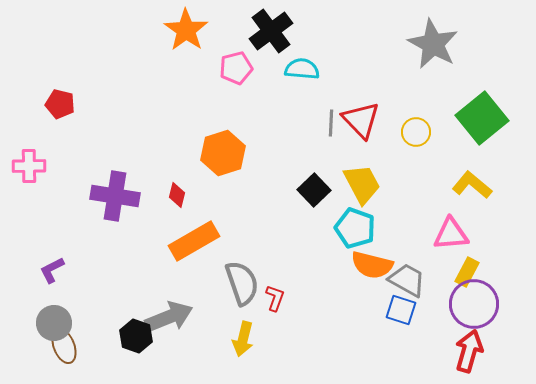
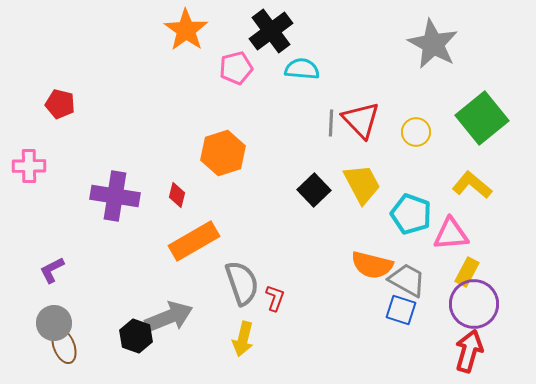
cyan pentagon: moved 56 px right, 14 px up
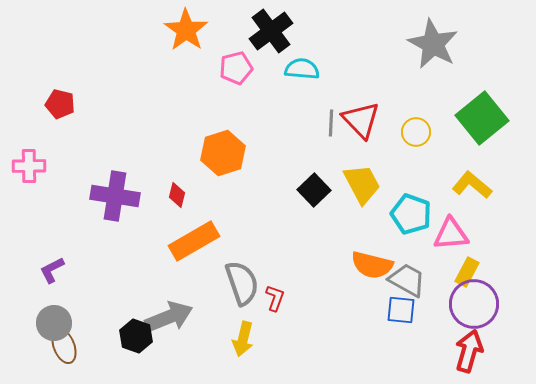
blue square: rotated 12 degrees counterclockwise
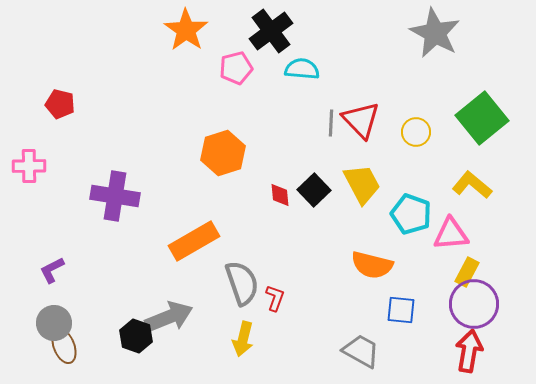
gray star: moved 2 px right, 11 px up
red diamond: moved 103 px right; rotated 20 degrees counterclockwise
gray trapezoid: moved 46 px left, 71 px down
red arrow: rotated 6 degrees counterclockwise
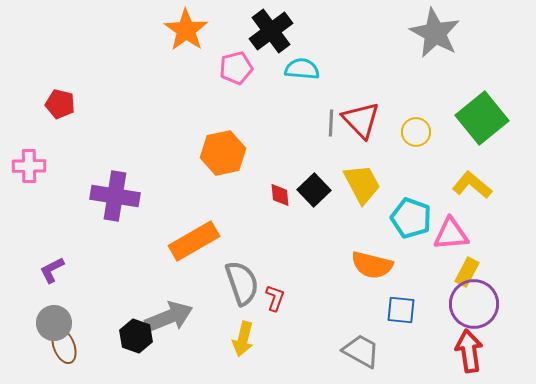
orange hexagon: rotated 6 degrees clockwise
cyan pentagon: moved 4 px down
red arrow: rotated 18 degrees counterclockwise
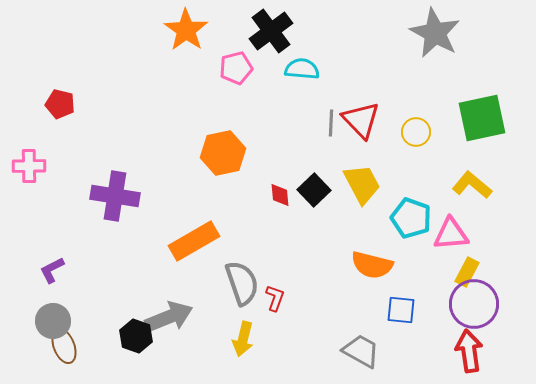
green square: rotated 27 degrees clockwise
gray circle: moved 1 px left, 2 px up
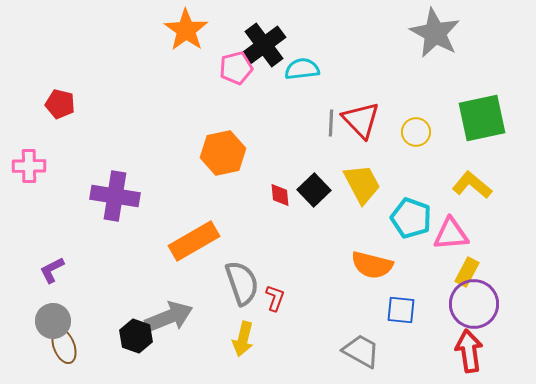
black cross: moved 7 px left, 14 px down
cyan semicircle: rotated 12 degrees counterclockwise
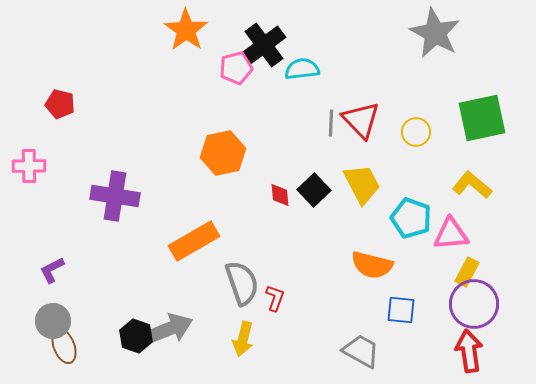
gray arrow: moved 12 px down
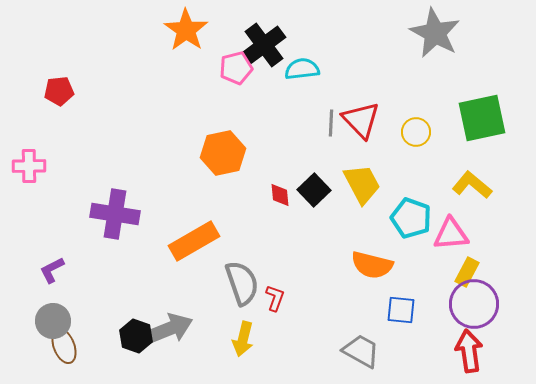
red pentagon: moved 1 px left, 13 px up; rotated 20 degrees counterclockwise
purple cross: moved 18 px down
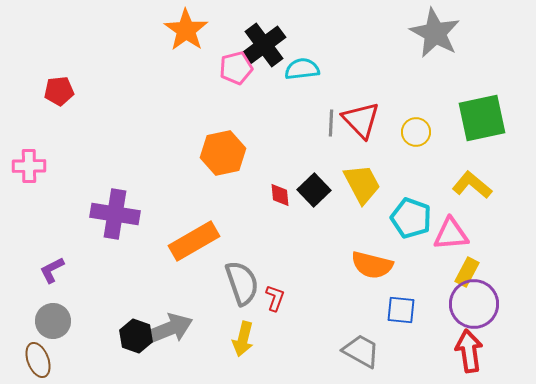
brown ellipse: moved 26 px left, 14 px down
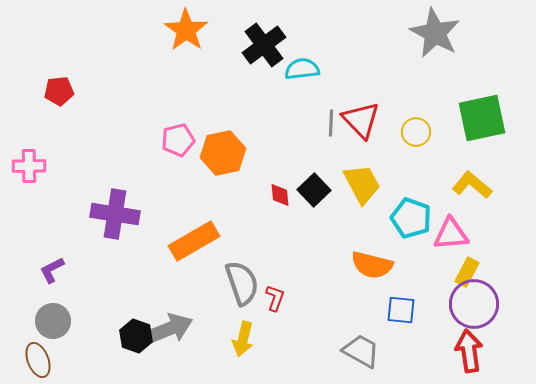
pink pentagon: moved 58 px left, 72 px down
